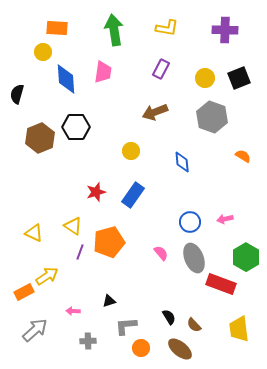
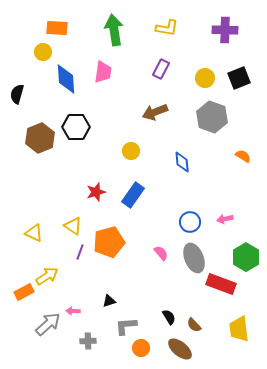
gray arrow at (35, 330): moved 13 px right, 6 px up
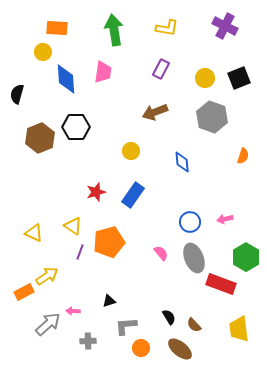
purple cross at (225, 30): moved 4 px up; rotated 25 degrees clockwise
orange semicircle at (243, 156): rotated 77 degrees clockwise
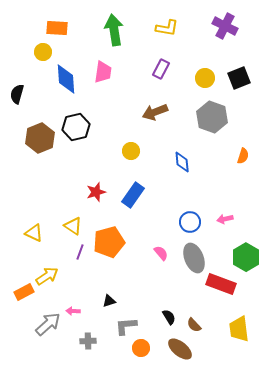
black hexagon at (76, 127): rotated 12 degrees counterclockwise
